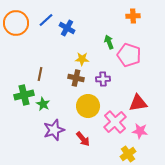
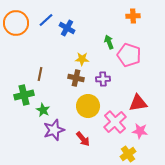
green star: moved 6 px down
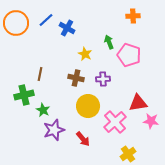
yellow star: moved 3 px right, 5 px up; rotated 24 degrees clockwise
pink star: moved 11 px right, 10 px up
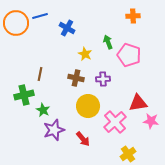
blue line: moved 6 px left, 4 px up; rotated 28 degrees clockwise
green arrow: moved 1 px left
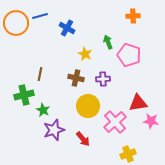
yellow cross: rotated 14 degrees clockwise
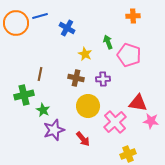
red triangle: rotated 18 degrees clockwise
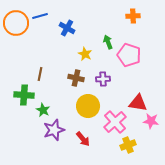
green cross: rotated 18 degrees clockwise
yellow cross: moved 9 px up
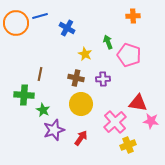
yellow circle: moved 7 px left, 2 px up
red arrow: moved 2 px left, 1 px up; rotated 105 degrees counterclockwise
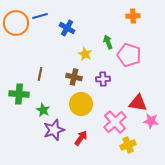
brown cross: moved 2 px left, 1 px up
green cross: moved 5 px left, 1 px up
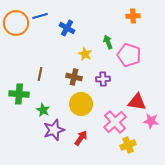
red triangle: moved 1 px left, 1 px up
